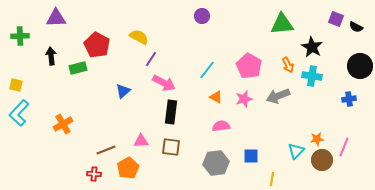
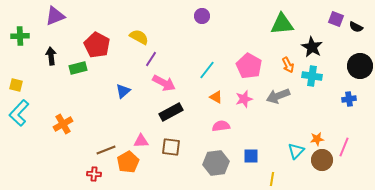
purple triangle: moved 1 px left, 2 px up; rotated 20 degrees counterclockwise
black rectangle: rotated 55 degrees clockwise
orange pentagon: moved 6 px up
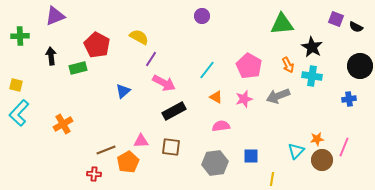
black rectangle: moved 3 px right, 1 px up
gray hexagon: moved 1 px left
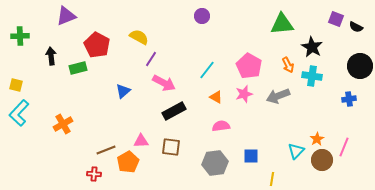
purple triangle: moved 11 px right
pink star: moved 5 px up
orange star: rotated 24 degrees counterclockwise
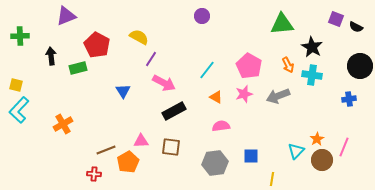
cyan cross: moved 1 px up
blue triangle: rotated 21 degrees counterclockwise
cyan L-shape: moved 3 px up
